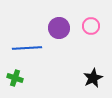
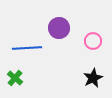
pink circle: moved 2 px right, 15 px down
green cross: rotated 21 degrees clockwise
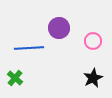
blue line: moved 2 px right
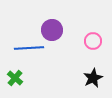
purple circle: moved 7 px left, 2 px down
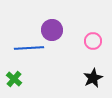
green cross: moved 1 px left, 1 px down
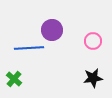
black star: rotated 18 degrees clockwise
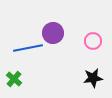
purple circle: moved 1 px right, 3 px down
blue line: moved 1 px left; rotated 8 degrees counterclockwise
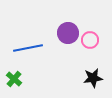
purple circle: moved 15 px right
pink circle: moved 3 px left, 1 px up
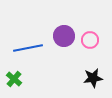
purple circle: moved 4 px left, 3 px down
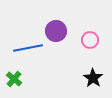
purple circle: moved 8 px left, 5 px up
black star: rotated 30 degrees counterclockwise
